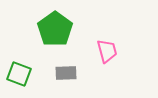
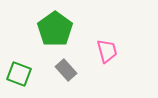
gray rectangle: moved 3 px up; rotated 50 degrees clockwise
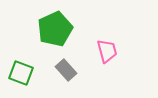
green pentagon: rotated 12 degrees clockwise
green square: moved 2 px right, 1 px up
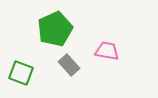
pink trapezoid: rotated 65 degrees counterclockwise
gray rectangle: moved 3 px right, 5 px up
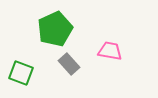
pink trapezoid: moved 3 px right
gray rectangle: moved 1 px up
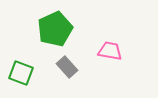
gray rectangle: moved 2 px left, 3 px down
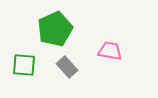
green square: moved 3 px right, 8 px up; rotated 15 degrees counterclockwise
